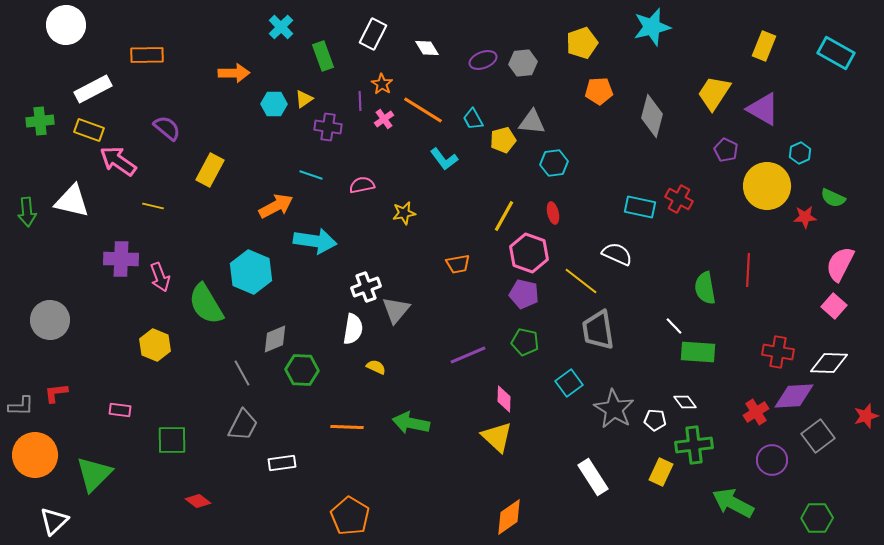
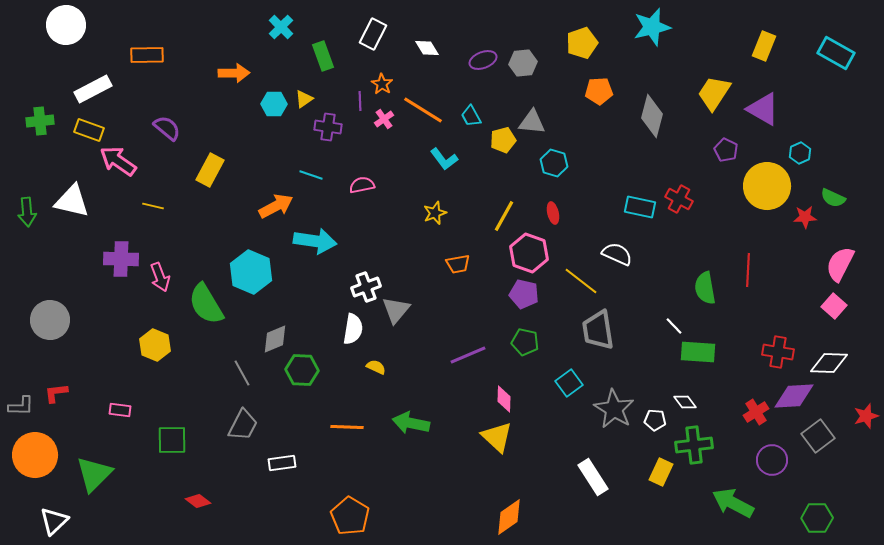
cyan trapezoid at (473, 119): moved 2 px left, 3 px up
cyan hexagon at (554, 163): rotated 24 degrees clockwise
yellow star at (404, 213): moved 31 px right; rotated 10 degrees counterclockwise
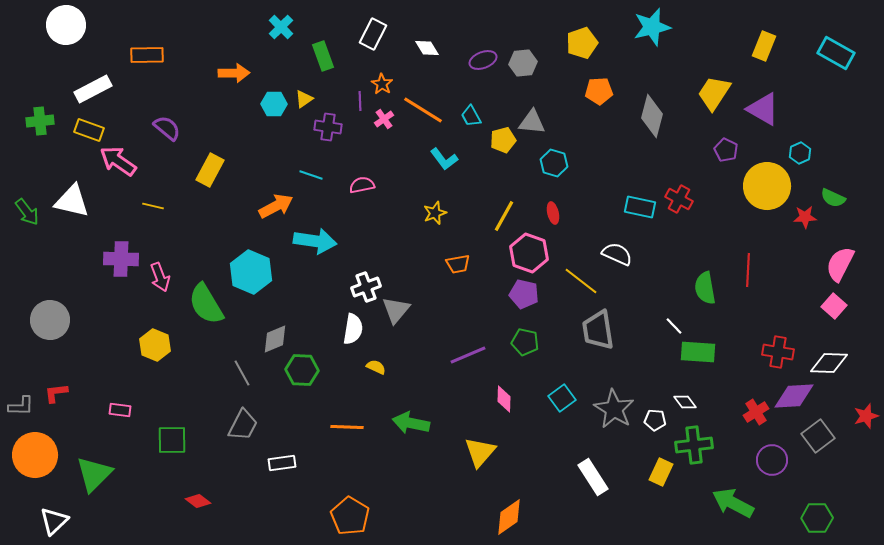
green arrow at (27, 212): rotated 32 degrees counterclockwise
cyan square at (569, 383): moved 7 px left, 15 px down
yellow triangle at (497, 437): moved 17 px left, 15 px down; rotated 28 degrees clockwise
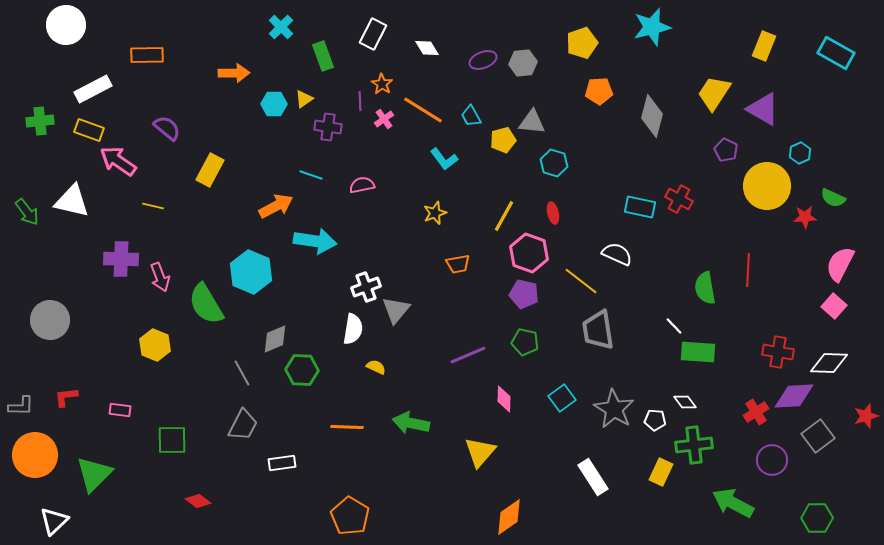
red L-shape at (56, 393): moved 10 px right, 4 px down
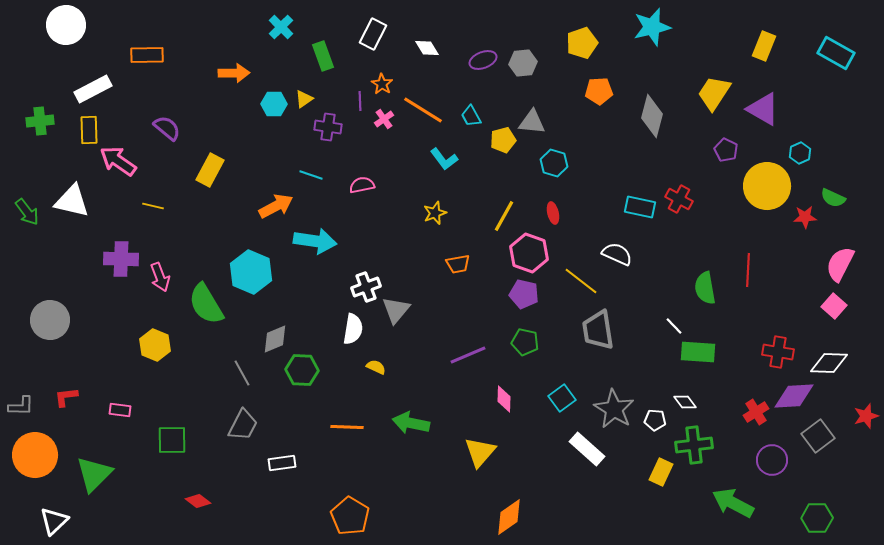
yellow rectangle at (89, 130): rotated 68 degrees clockwise
white rectangle at (593, 477): moved 6 px left, 28 px up; rotated 15 degrees counterclockwise
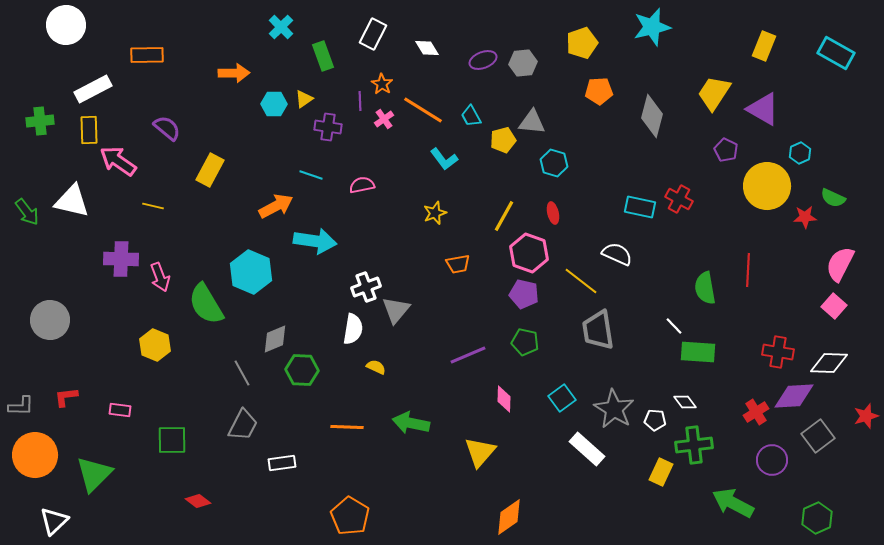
green hexagon at (817, 518): rotated 24 degrees counterclockwise
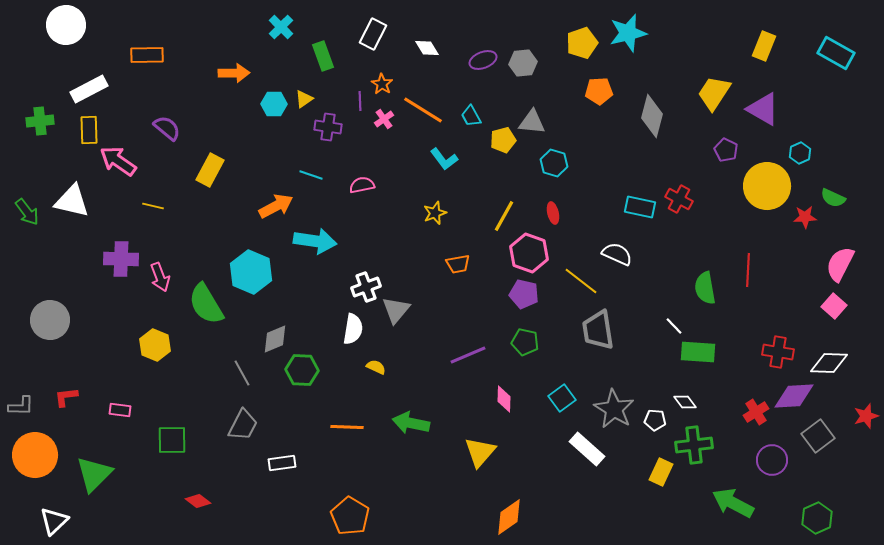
cyan star at (652, 27): moved 24 px left, 6 px down
white rectangle at (93, 89): moved 4 px left
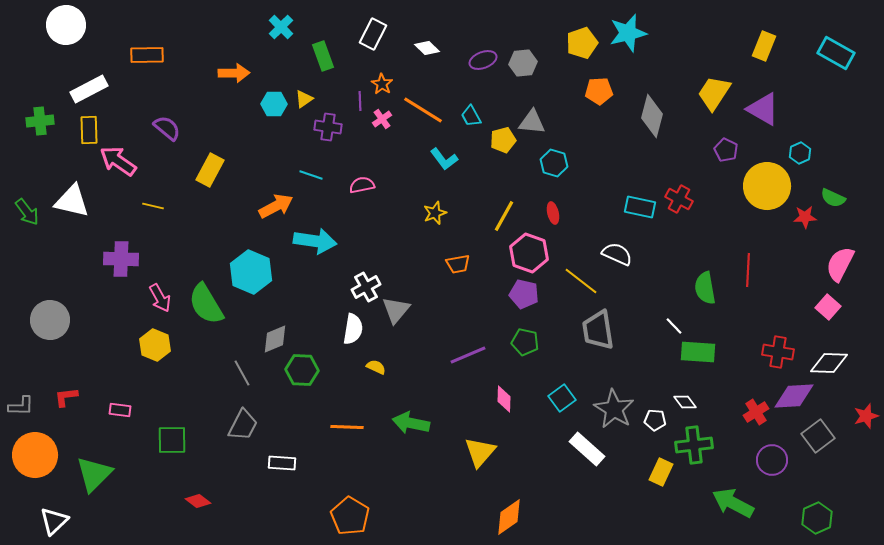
white diamond at (427, 48): rotated 15 degrees counterclockwise
pink cross at (384, 119): moved 2 px left
pink arrow at (160, 277): moved 21 px down; rotated 8 degrees counterclockwise
white cross at (366, 287): rotated 8 degrees counterclockwise
pink square at (834, 306): moved 6 px left, 1 px down
white rectangle at (282, 463): rotated 12 degrees clockwise
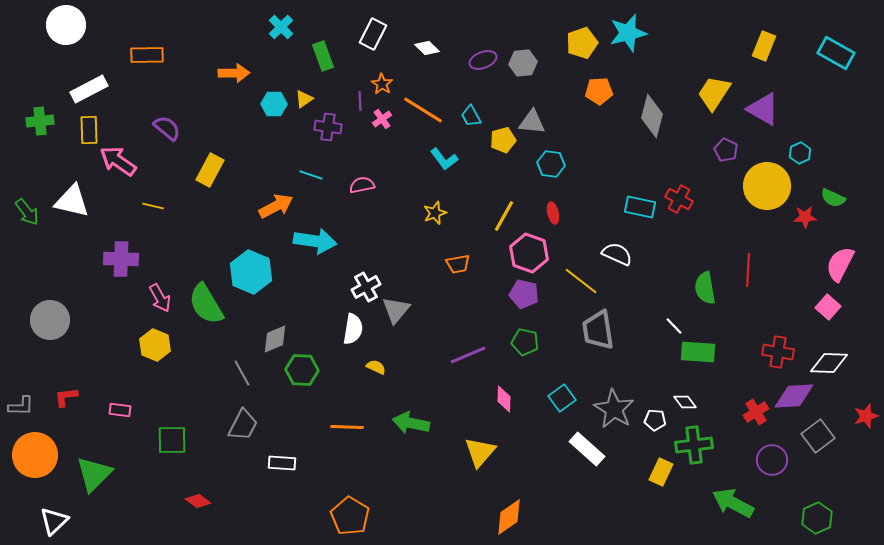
cyan hexagon at (554, 163): moved 3 px left, 1 px down; rotated 8 degrees counterclockwise
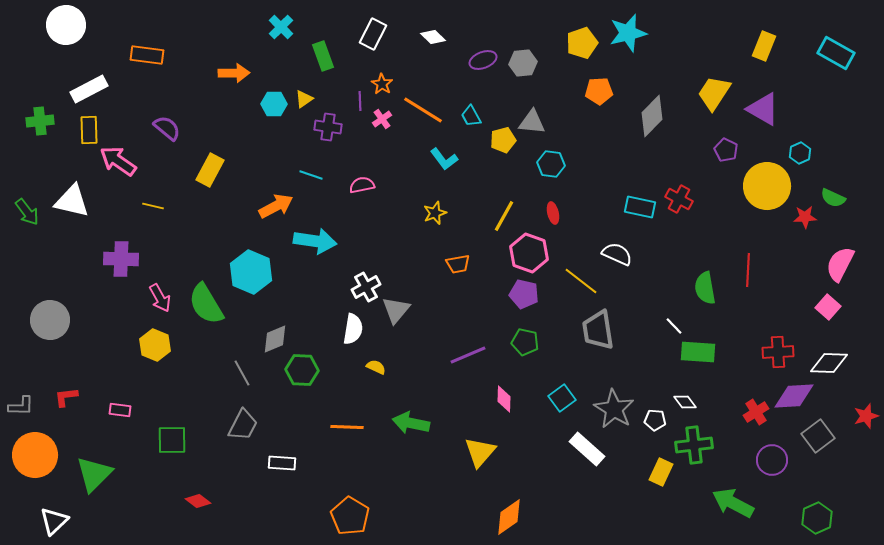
white diamond at (427, 48): moved 6 px right, 11 px up
orange rectangle at (147, 55): rotated 8 degrees clockwise
gray diamond at (652, 116): rotated 30 degrees clockwise
red cross at (778, 352): rotated 12 degrees counterclockwise
